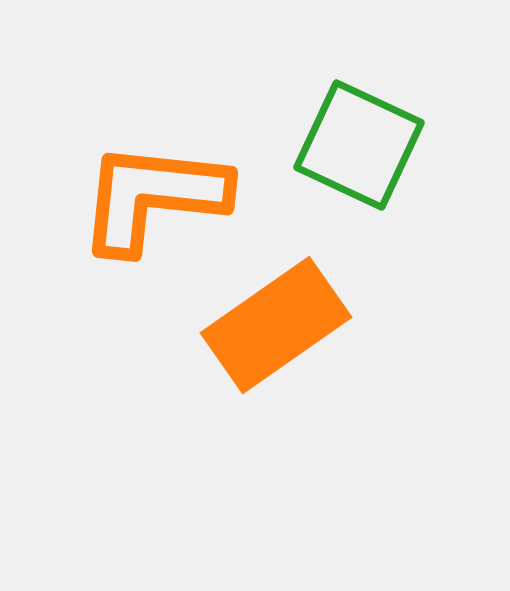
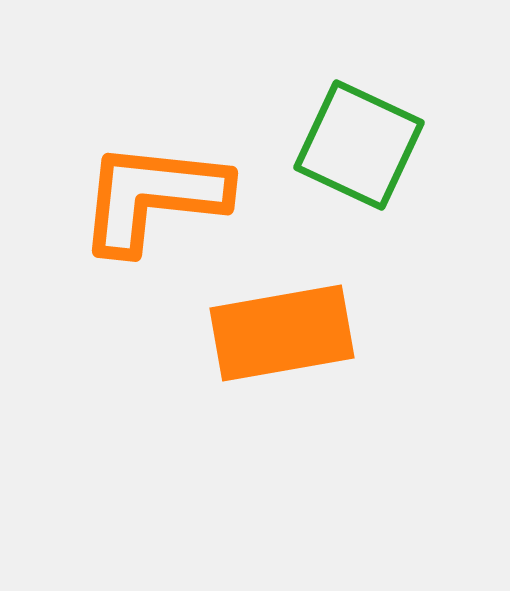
orange rectangle: moved 6 px right, 8 px down; rotated 25 degrees clockwise
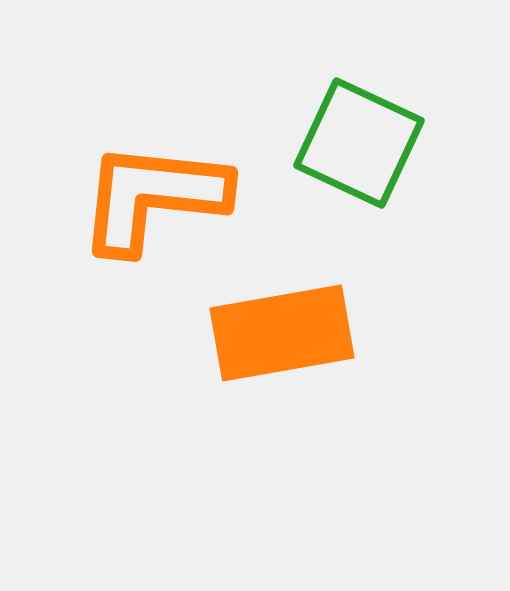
green square: moved 2 px up
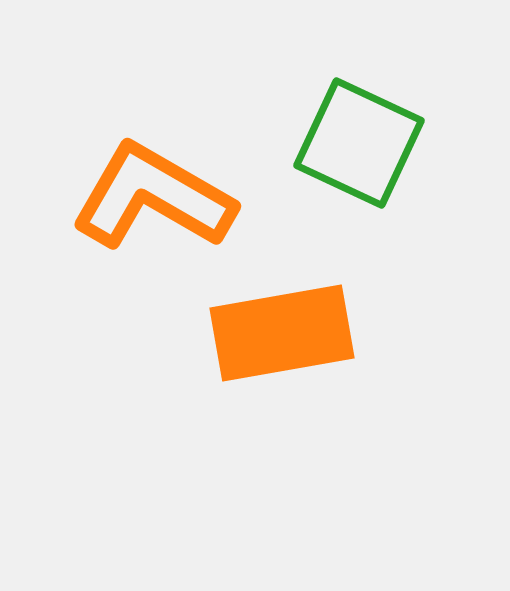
orange L-shape: rotated 24 degrees clockwise
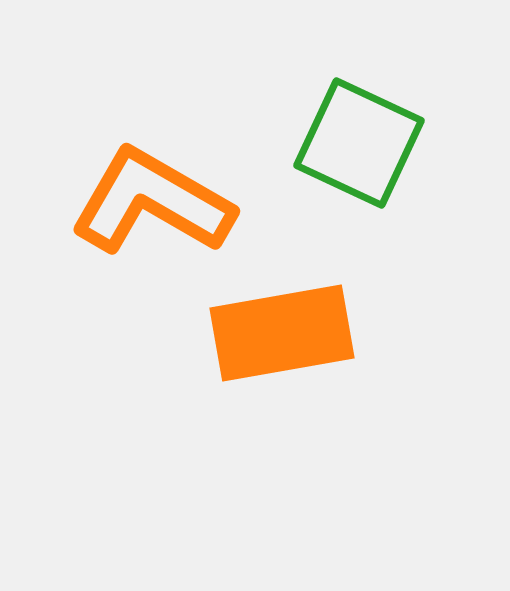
orange L-shape: moved 1 px left, 5 px down
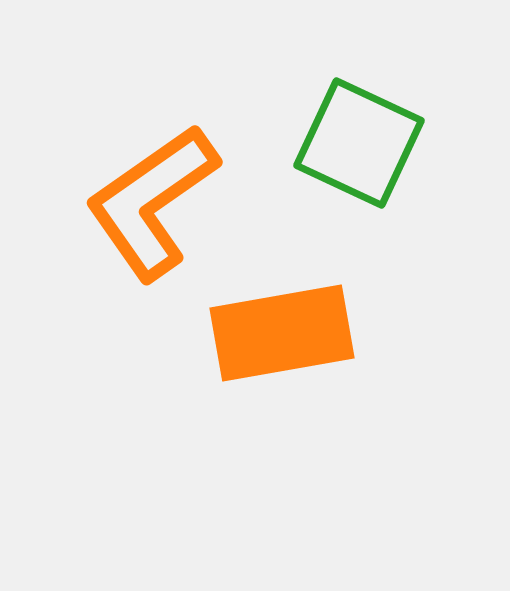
orange L-shape: rotated 65 degrees counterclockwise
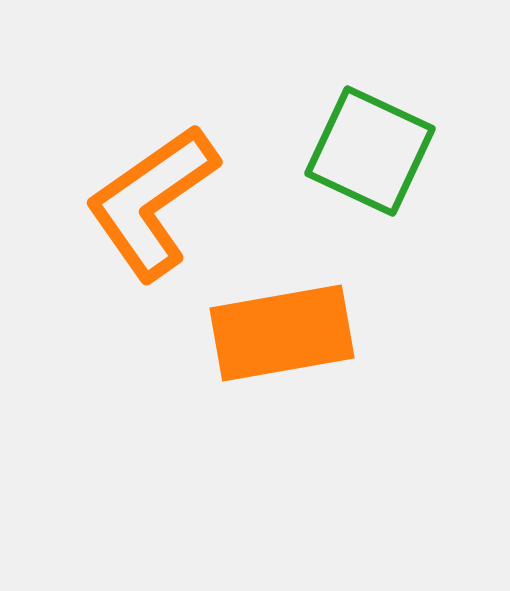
green square: moved 11 px right, 8 px down
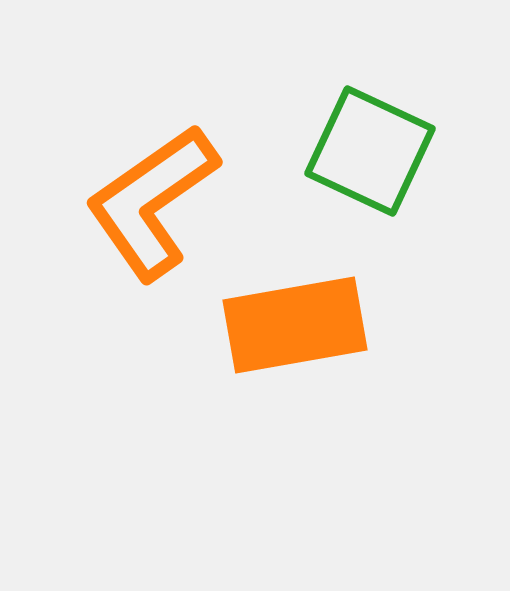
orange rectangle: moved 13 px right, 8 px up
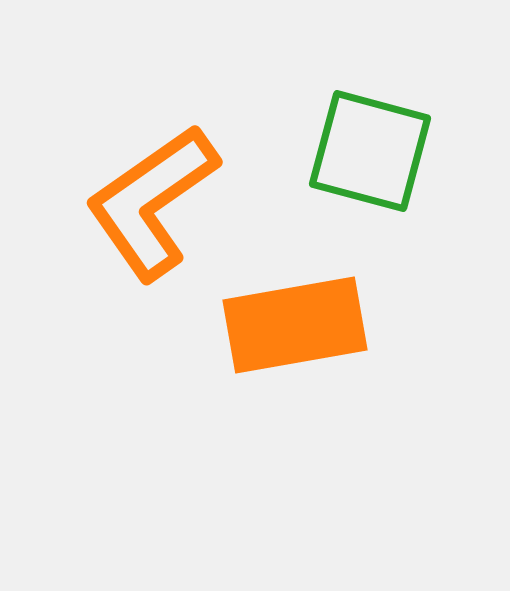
green square: rotated 10 degrees counterclockwise
